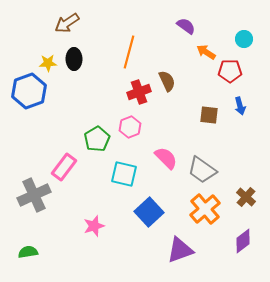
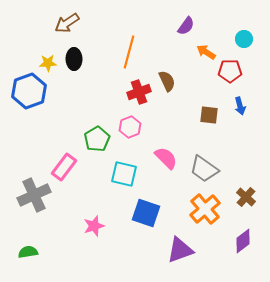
purple semicircle: rotated 90 degrees clockwise
gray trapezoid: moved 2 px right, 1 px up
blue square: moved 3 px left, 1 px down; rotated 28 degrees counterclockwise
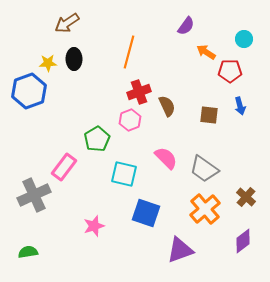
brown semicircle: moved 25 px down
pink hexagon: moved 7 px up
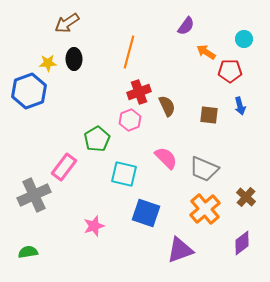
gray trapezoid: rotated 12 degrees counterclockwise
purple diamond: moved 1 px left, 2 px down
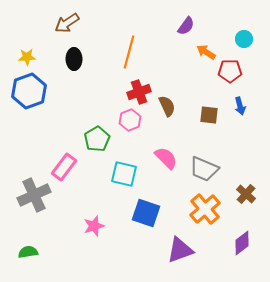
yellow star: moved 21 px left, 6 px up
brown cross: moved 3 px up
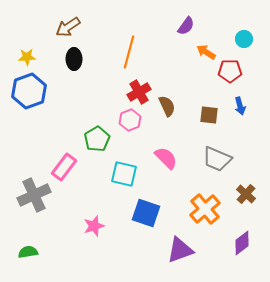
brown arrow: moved 1 px right, 4 px down
red cross: rotated 10 degrees counterclockwise
gray trapezoid: moved 13 px right, 10 px up
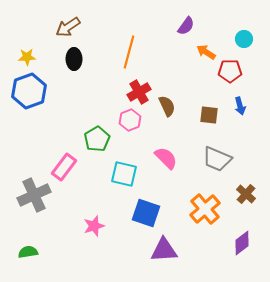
purple triangle: moved 16 px left; rotated 16 degrees clockwise
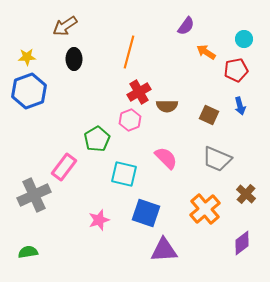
brown arrow: moved 3 px left, 1 px up
red pentagon: moved 6 px right, 1 px up; rotated 10 degrees counterclockwise
brown semicircle: rotated 115 degrees clockwise
brown square: rotated 18 degrees clockwise
pink star: moved 5 px right, 6 px up
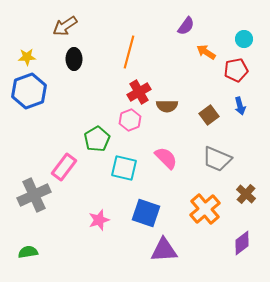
brown square: rotated 30 degrees clockwise
cyan square: moved 6 px up
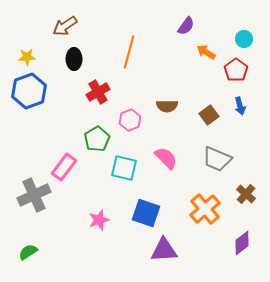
red pentagon: rotated 25 degrees counterclockwise
red cross: moved 41 px left
green semicircle: rotated 24 degrees counterclockwise
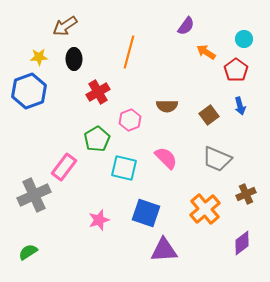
yellow star: moved 12 px right
brown cross: rotated 24 degrees clockwise
